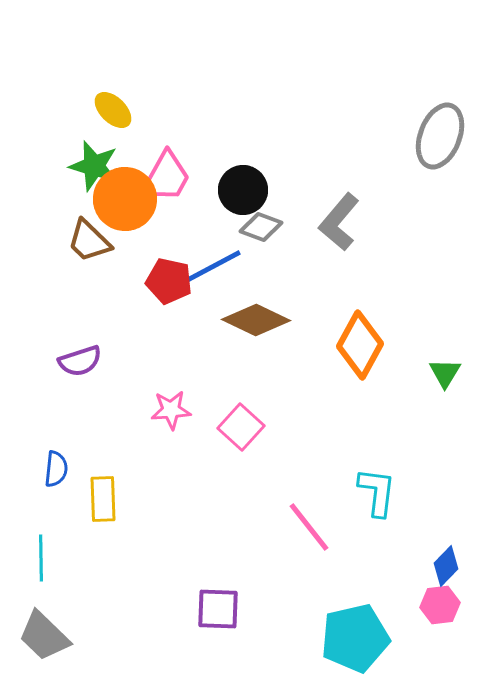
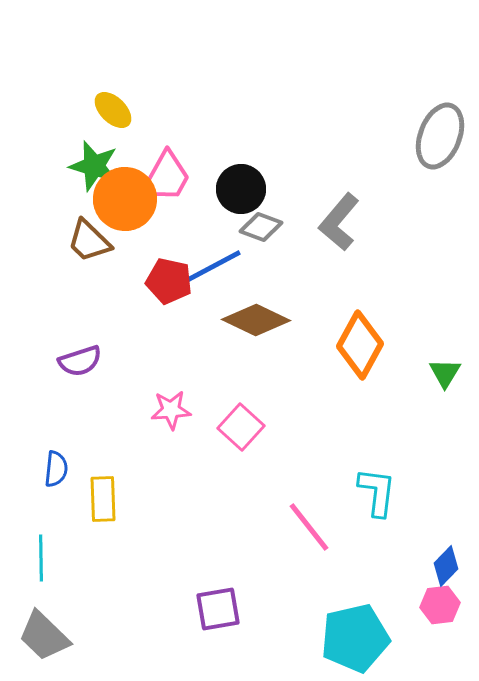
black circle: moved 2 px left, 1 px up
purple square: rotated 12 degrees counterclockwise
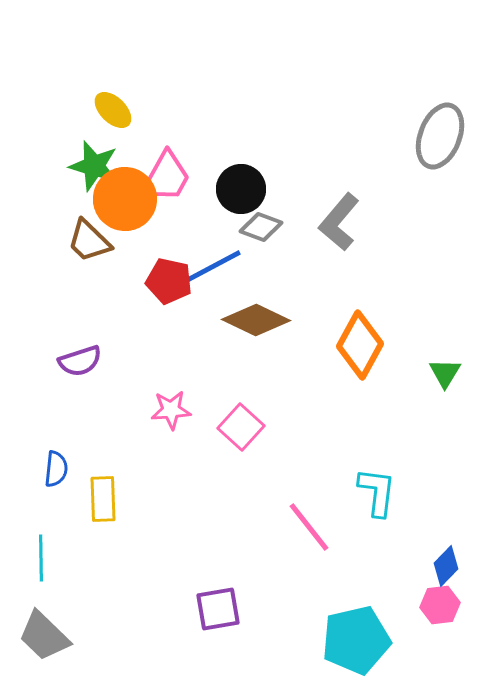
cyan pentagon: moved 1 px right, 2 px down
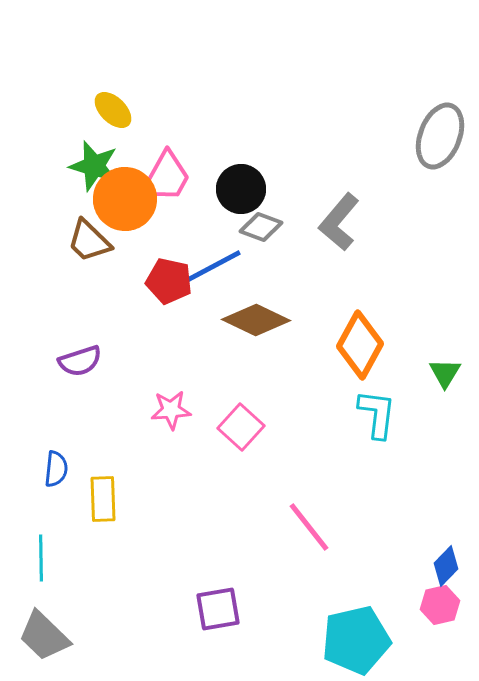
cyan L-shape: moved 78 px up
pink hexagon: rotated 6 degrees counterclockwise
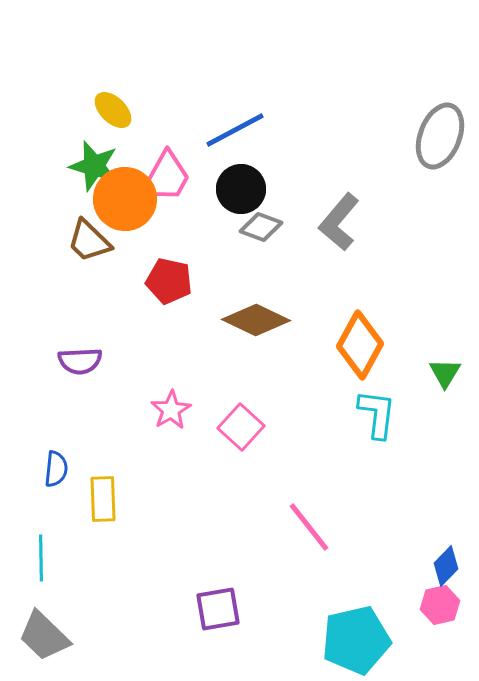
blue line: moved 23 px right, 137 px up
purple semicircle: rotated 15 degrees clockwise
pink star: rotated 27 degrees counterclockwise
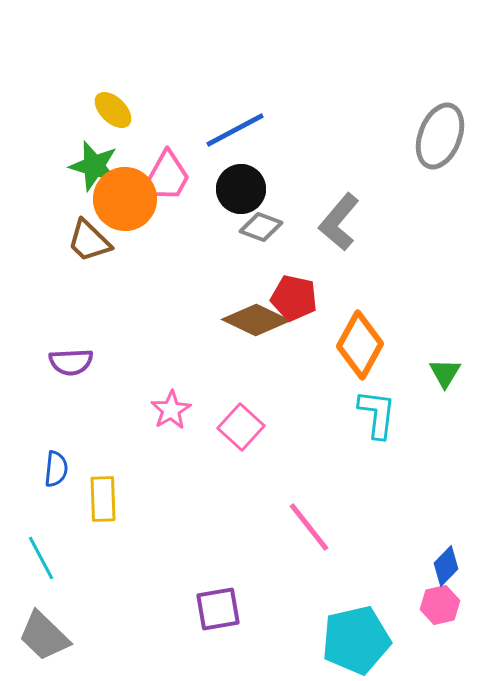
red pentagon: moved 125 px right, 17 px down
purple semicircle: moved 9 px left, 1 px down
cyan line: rotated 27 degrees counterclockwise
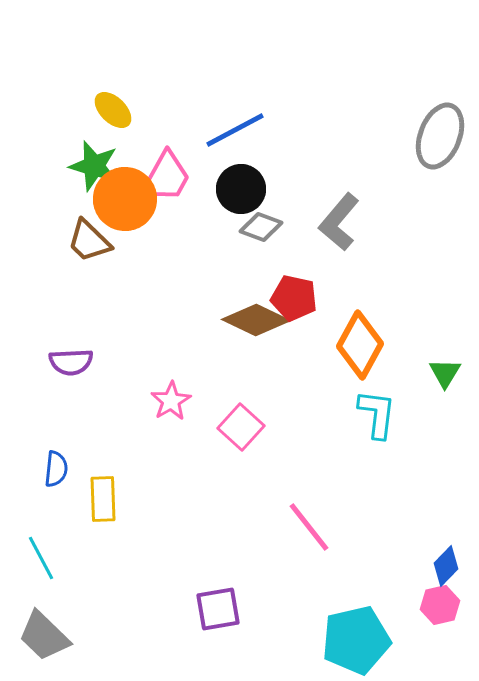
pink star: moved 9 px up
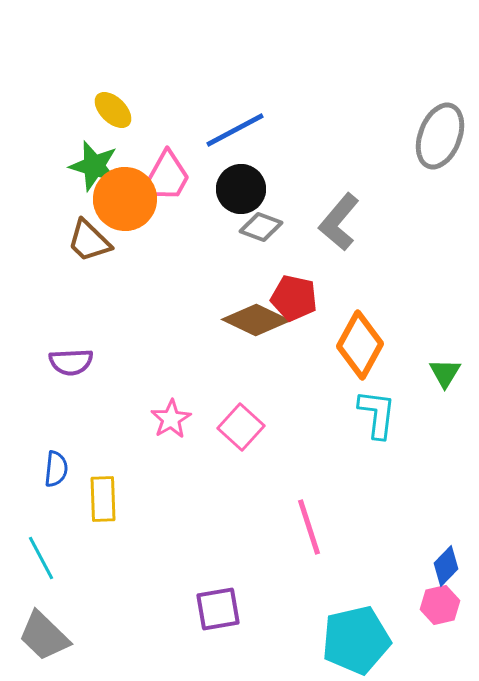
pink star: moved 18 px down
pink line: rotated 20 degrees clockwise
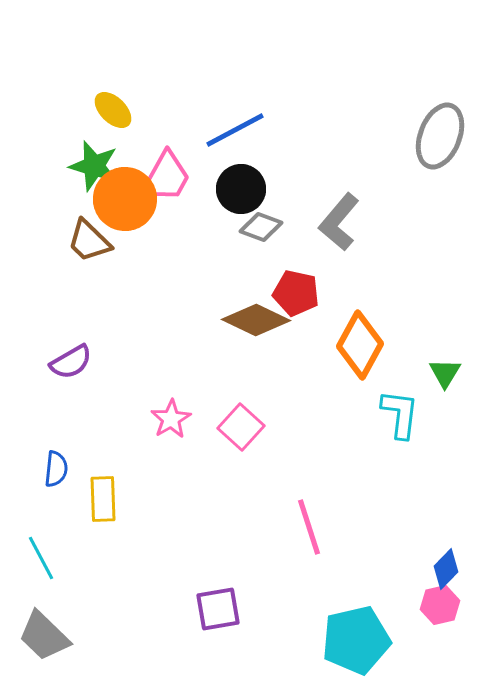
red pentagon: moved 2 px right, 5 px up
purple semicircle: rotated 27 degrees counterclockwise
cyan L-shape: moved 23 px right
blue diamond: moved 3 px down
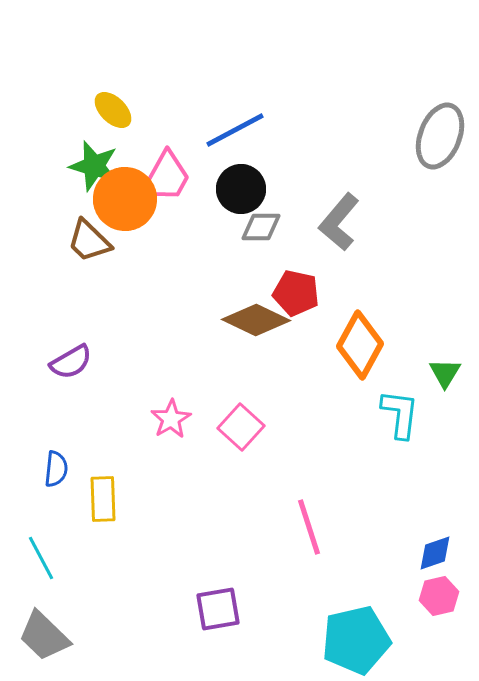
gray diamond: rotated 21 degrees counterclockwise
blue diamond: moved 11 px left, 16 px up; rotated 27 degrees clockwise
pink hexagon: moved 1 px left, 9 px up
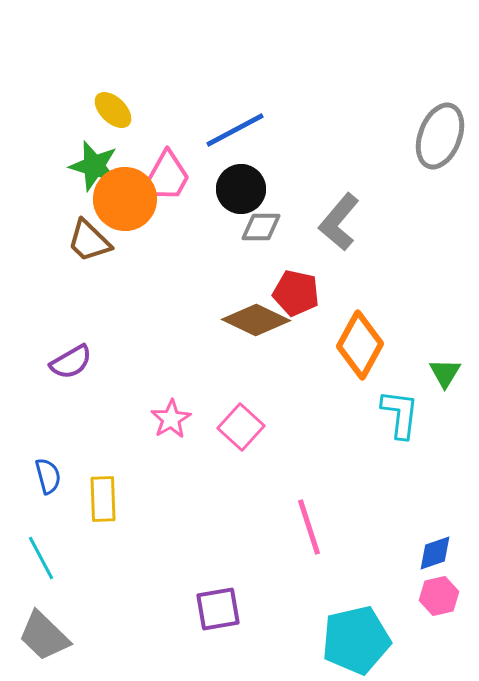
blue semicircle: moved 8 px left, 7 px down; rotated 21 degrees counterclockwise
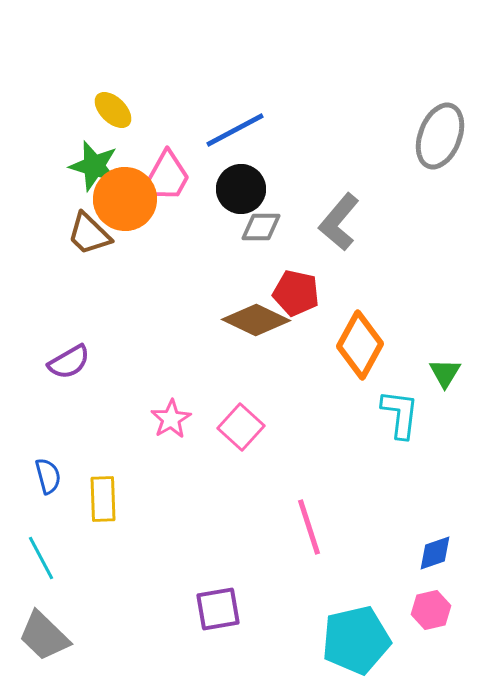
brown trapezoid: moved 7 px up
purple semicircle: moved 2 px left
pink hexagon: moved 8 px left, 14 px down
